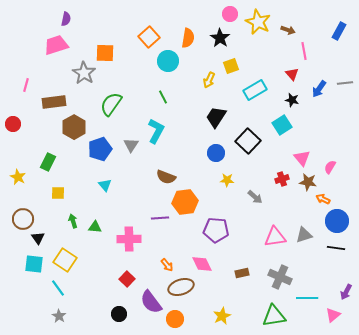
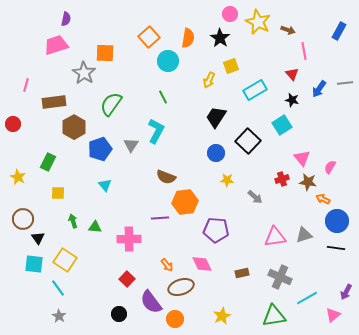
cyan line at (307, 298): rotated 30 degrees counterclockwise
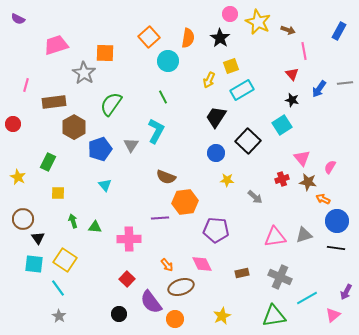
purple semicircle at (66, 19): moved 48 px left; rotated 104 degrees clockwise
cyan rectangle at (255, 90): moved 13 px left
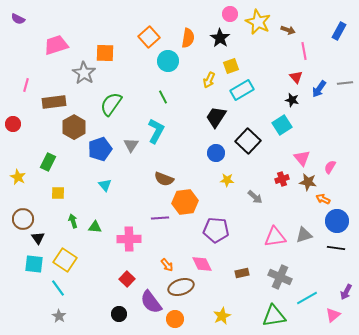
red triangle at (292, 74): moved 4 px right, 3 px down
brown semicircle at (166, 177): moved 2 px left, 2 px down
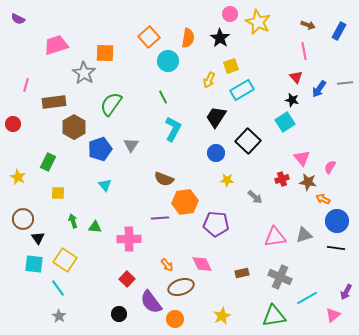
brown arrow at (288, 30): moved 20 px right, 5 px up
cyan square at (282, 125): moved 3 px right, 3 px up
cyan L-shape at (156, 131): moved 17 px right, 2 px up
purple pentagon at (216, 230): moved 6 px up
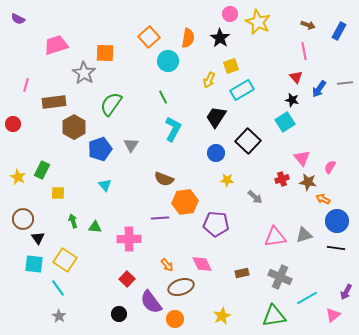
green rectangle at (48, 162): moved 6 px left, 8 px down
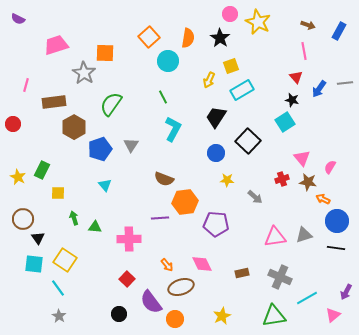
green arrow at (73, 221): moved 1 px right, 3 px up
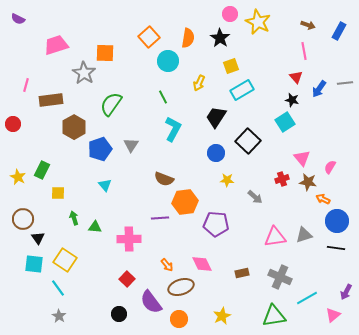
yellow arrow at (209, 80): moved 10 px left, 3 px down
brown rectangle at (54, 102): moved 3 px left, 2 px up
orange circle at (175, 319): moved 4 px right
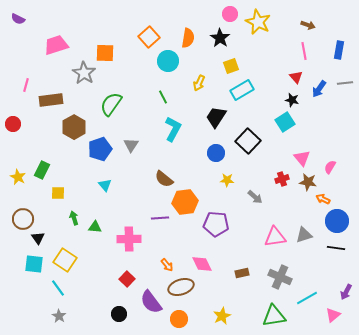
blue rectangle at (339, 31): moved 19 px down; rotated 18 degrees counterclockwise
brown semicircle at (164, 179): rotated 18 degrees clockwise
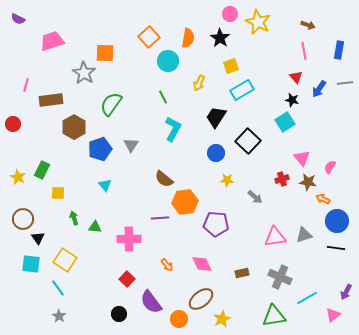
pink trapezoid at (56, 45): moved 4 px left, 4 px up
cyan square at (34, 264): moved 3 px left
brown ellipse at (181, 287): moved 20 px right, 12 px down; rotated 20 degrees counterclockwise
yellow star at (222, 316): moved 3 px down
